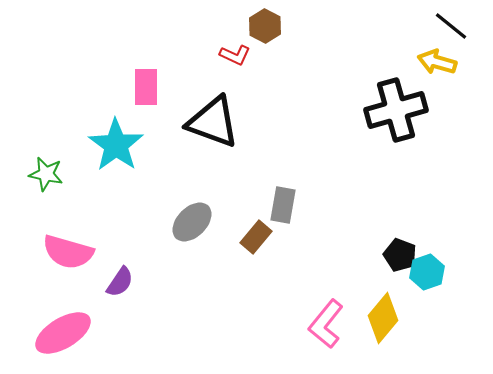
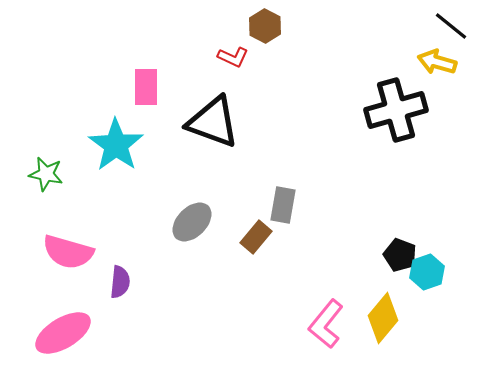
red L-shape: moved 2 px left, 2 px down
purple semicircle: rotated 28 degrees counterclockwise
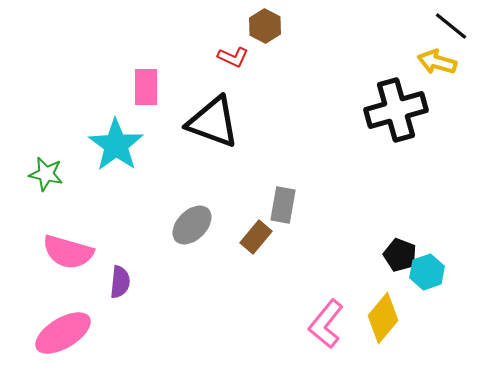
gray ellipse: moved 3 px down
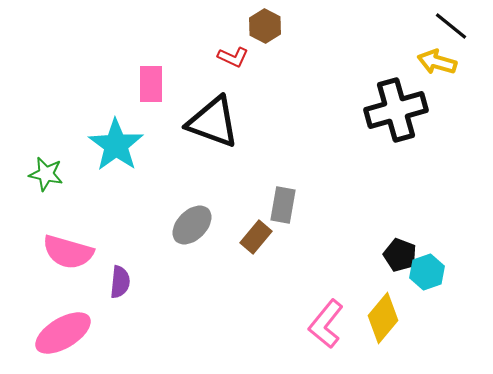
pink rectangle: moved 5 px right, 3 px up
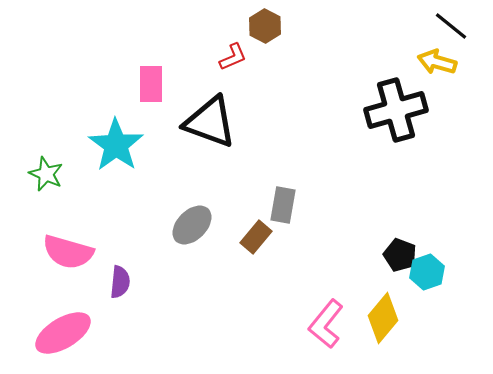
red L-shape: rotated 48 degrees counterclockwise
black triangle: moved 3 px left
green star: rotated 12 degrees clockwise
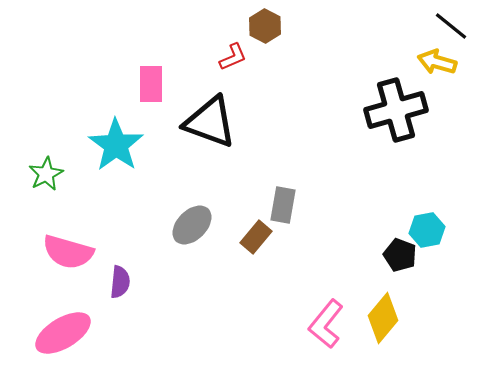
green star: rotated 20 degrees clockwise
cyan hexagon: moved 42 px up; rotated 8 degrees clockwise
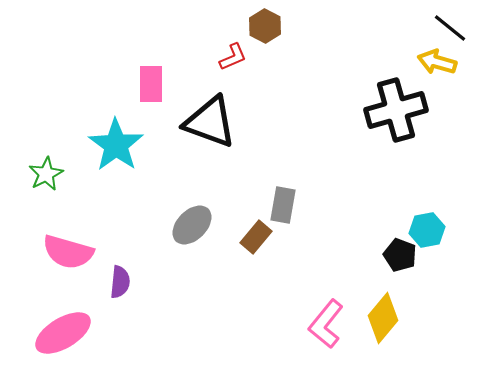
black line: moved 1 px left, 2 px down
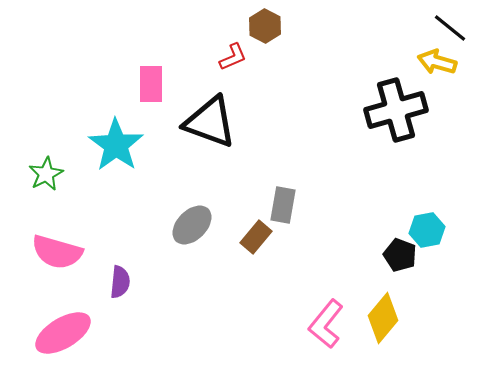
pink semicircle: moved 11 px left
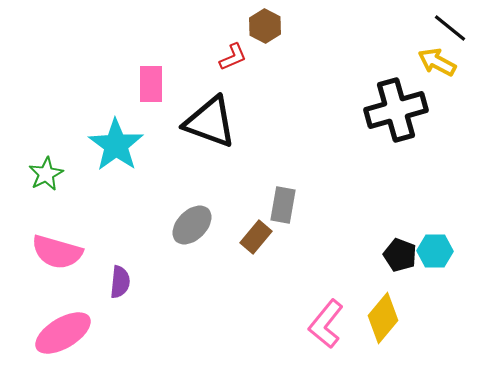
yellow arrow: rotated 12 degrees clockwise
cyan hexagon: moved 8 px right, 21 px down; rotated 12 degrees clockwise
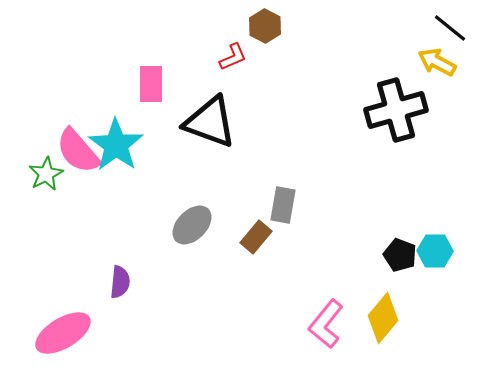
pink semicircle: moved 21 px right, 101 px up; rotated 33 degrees clockwise
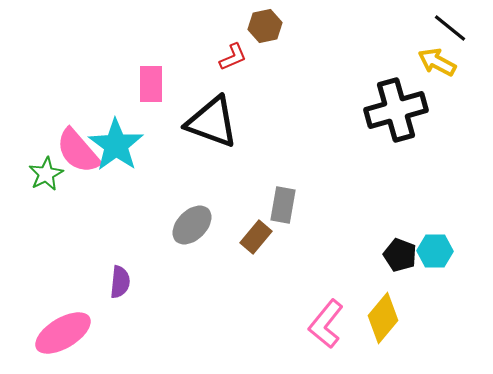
brown hexagon: rotated 20 degrees clockwise
black triangle: moved 2 px right
